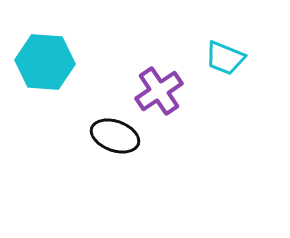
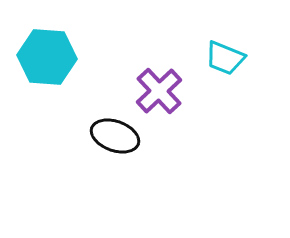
cyan hexagon: moved 2 px right, 5 px up
purple cross: rotated 9 degrees counterclockwise
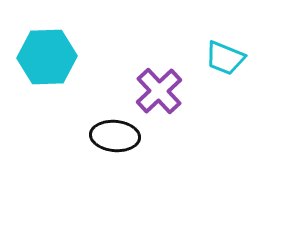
cyan hexagon: rotated 6 degrees counterclockwise
black ellipse: rotated 15 degrees counterclockwise
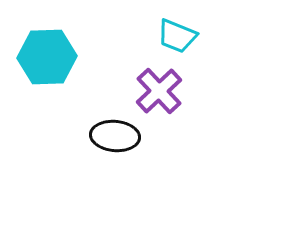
cyan trapezoid: moved 48 px left, 22 px up
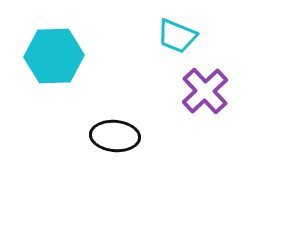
cyan hexagon: moved 7 px right, 1 px up
purple cross: moved 46 px right
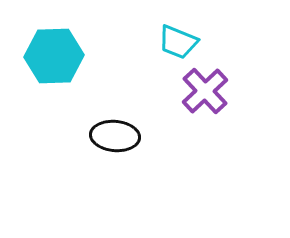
cyan trapezoid: moved 1 px right, 6 px down
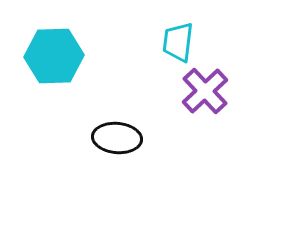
cyan trapezoid: rotated 75 degrees clockwise
black ellipse: moved 2 px right, 2 px down
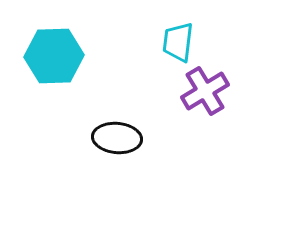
purple cross: rotated 12 degrees clockwise
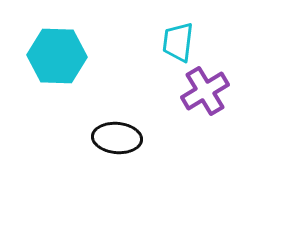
cyan hexagon: moved 3 px right; rotated 4 degrees clockwise
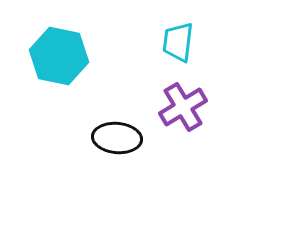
cyan hexagon: moved 2 px right; rotated 10 degrees clockwise
purple cross: moved 22 px left, 16 px down
